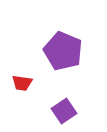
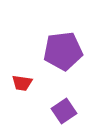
purple pentagon: rotated 30 degrees counterclockwise
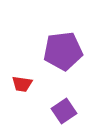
red trapezoid: moved 1 px down
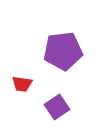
purple square: moved 7 px left, 4 px up
